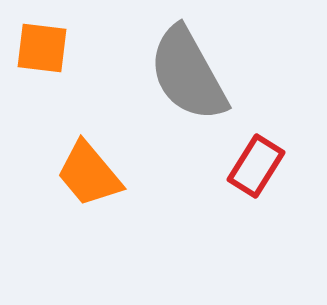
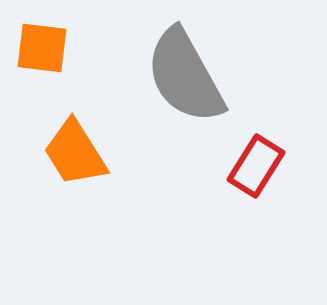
gray semicircle: moved 3 px left, 2 px down
orange trapezoid: moved 14 px left, 21 px up; rotated 8 degrees clockwise
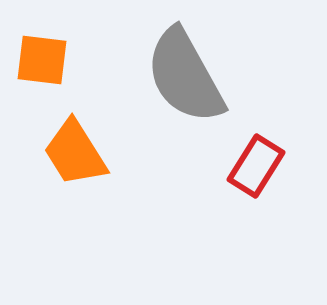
orange square: moved 12 px down
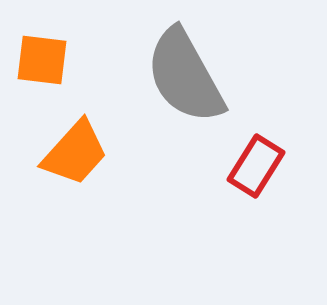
orange trapezoid: rotated 106 degrees counterclockwise
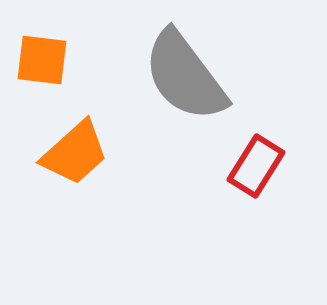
gray semicircle: rotated 8 degrees counterclockwise
orange trapezoid: rotated 6 degrees clockwise
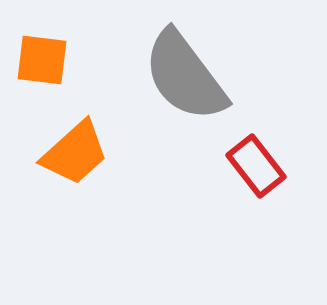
red rectangle: rotated 70 degrees counterclockwise
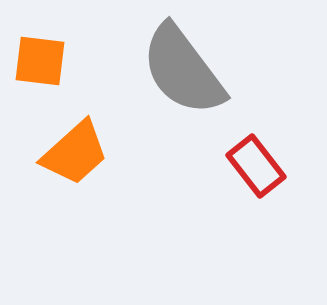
orange square: moved 2 px left, 1 px down
gray semicircle: moved 2 px left, 6 px up
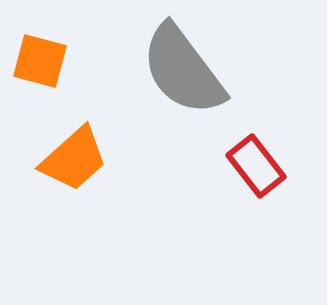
orange square: rotated 8 degrees clockwise
orange trapezoid: moved 1 px left, 6 px down
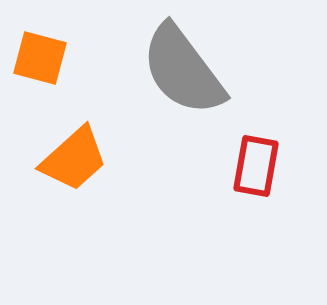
orange square: moved 3 px up
red rectangle: rotated 48 degrees clockwise
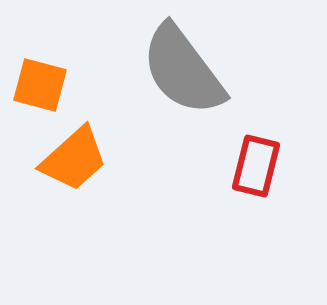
orange square: moved 27 px down
red rectangle: rotated 4 degrees clockwise
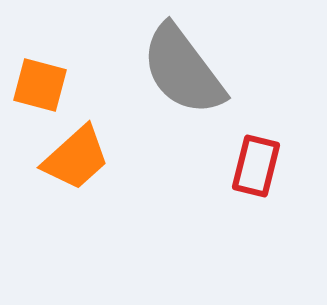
orange trapezoid: moved 2 px right, 1 px up
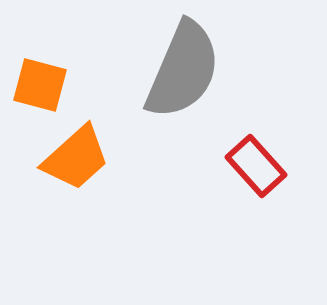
gray semicircle: rotated 120 degrees counterclockwise
red rectangle: rotated 56 degrees counterclockwise
